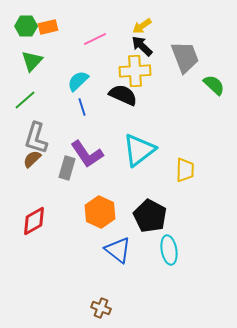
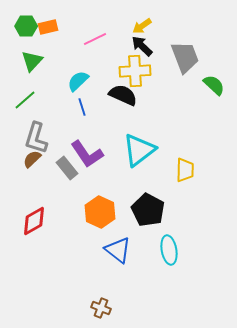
gray rectangle: rotated 55 degrees counterclockwise
black pentagon: moved 2 px left, 6 px up
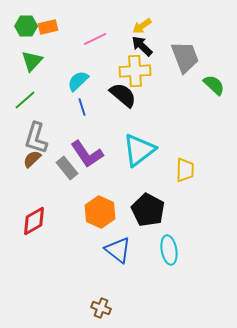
black semicircle: rotated 16 degrees clockwise
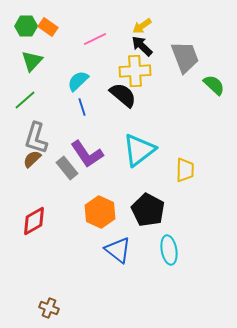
orange rectangle: rotated 48 degrees clockwise
brown cross: moved 52 px left
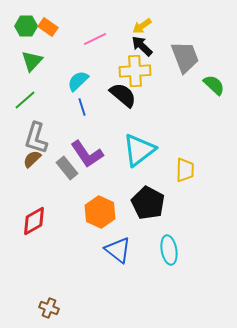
black pentagon: moved 7 px up
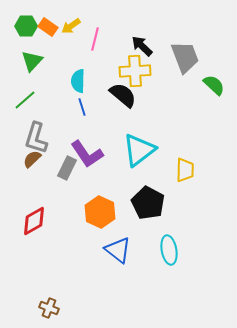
yellow arrow: moved 71 px left
pink line: rotated 50 degrees counterclockwise
cyan semicircle: rotated 45 degrees counterclockwise
gray rectangle: rotated 65 degrees clockwise
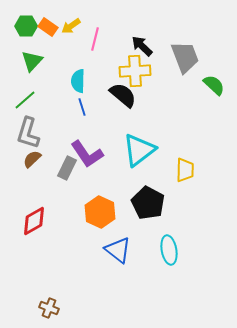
gray L-shape: moved 8 px left, 5 px up
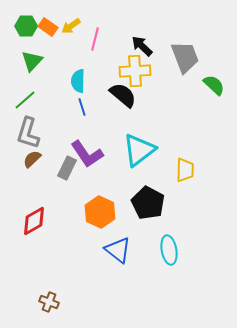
brown cross: moved 6 px up
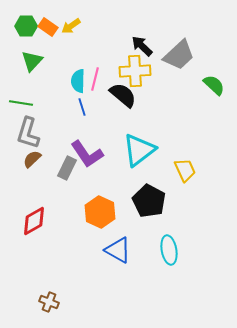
pink line: moved 40 px down
gray trapezoid: moved 6 px left, 2 px up; rotated 68 degrees clockwise
green line: moved 4 px left, 3 px down; rotated 50 degrees clockwise
yellow trapezoid: rotated 25 degrees counterclockwise
black pentagon: moved 1 px right, 2 px up
blue triangle: rotated 8 degrees counterclockwise
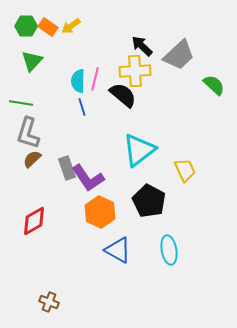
purple L-shape: moved 1 px right, 24 px down
gray rectangle: rotated 45 degrees counterclockwise
